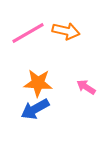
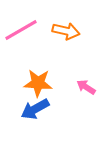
pink line: moved 7 px left, 3 px up
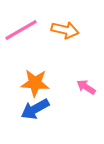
orange arrow: moved 1 px left, 1 px up
orange star: moved 3 px left
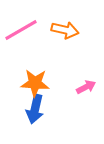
pink arrow: rotated 120 degrees clockwise
blue arrow: rotated 48 degrees counterclockwise
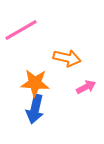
orange arrow: moved 2 px right, 28 px down
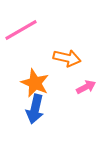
orange star: rotated 20 degrees clockwise
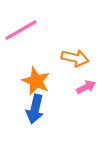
orange arrow: moved 8 px right
orange star: moved 1 px right, 2 px up
